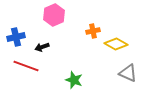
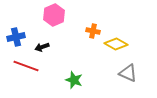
orange cross: rotated 24 degrees clockwise
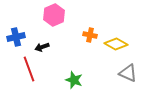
orange cross: moved 3 px left, 4 px down
red line: moved 3 px right, 3 px down; rotated 50 degrees clockwise
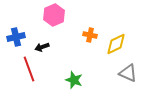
yellow diamond: rotated 55 degrees counterclockwise
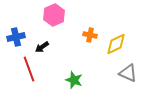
black arrow: rotated 16 degrees counterclockwise
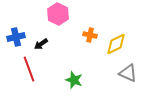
pink hexagon: moved 4 px right, 1 px up; rotated 10 degrees counterclockwise
black arrow: moved 1 px left, 3 px up
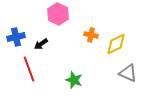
orange cross: moved 1 px right
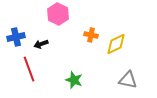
black arrow: rotated 16 degrees clockwise
gray triangle: moved 7 px down; rotated 12 degrees counterclockwise
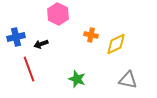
green star: moved 3 px right, 1 px up
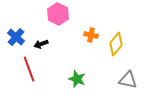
blue cross: rotated 36 degrees counterclockwise
yellow diamond: rotated 25 degrees counterclockwise
